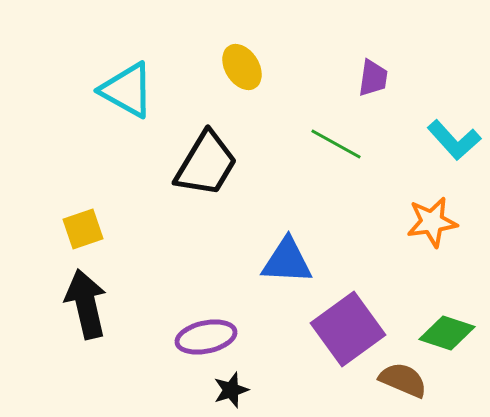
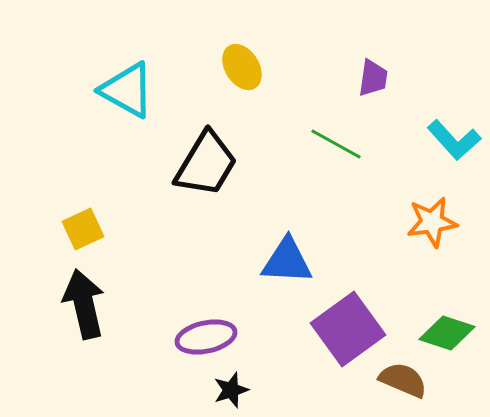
yellow square: rotated 6 degrees counterclockwise
black arrow: moved 2 px left
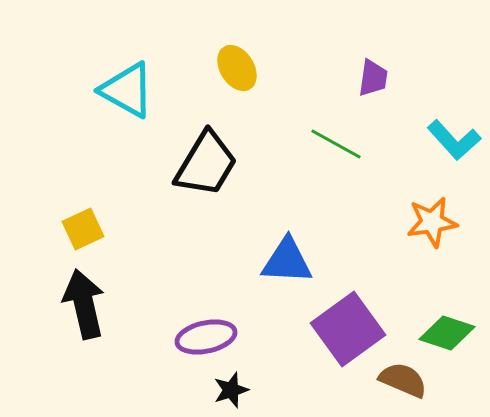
yellow ellipse: moved 5 px left, 1 px down
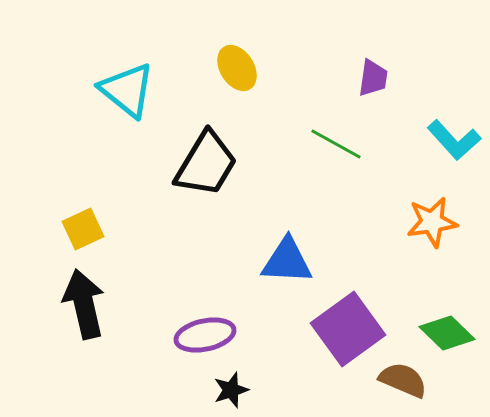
cyan triangle: rotated 10 degrees clockwise
green diamond: rotated 26 degrees clockwise
purple ellipse: moved 1 px left, 2 px up
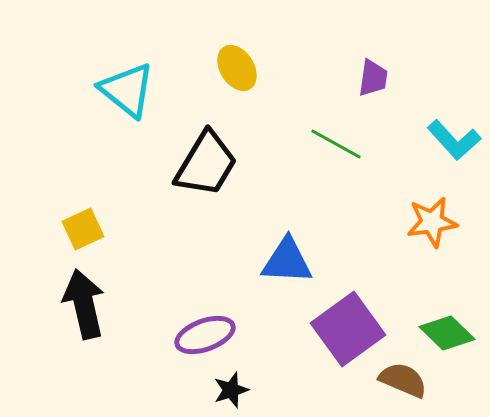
purple ellipse: rotated 8 degrees counterclockwise
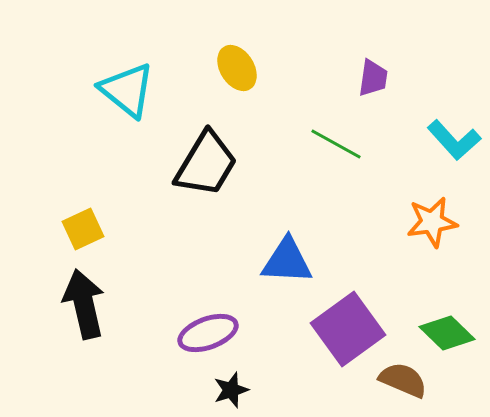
purple ellipse: moved 3 px right, 2 px up
